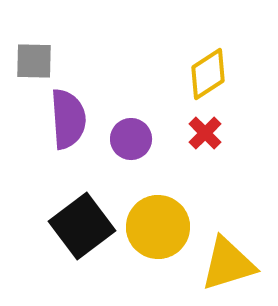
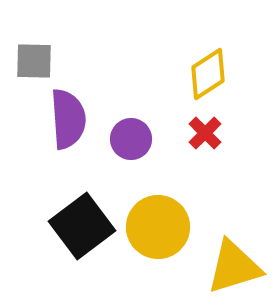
yellow triangle: moved 6 px right, 3 px down
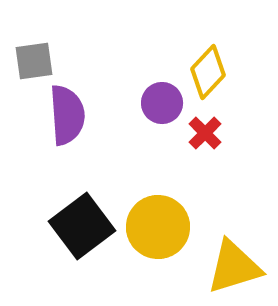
gray square: rotated 9 degrees counterclockwise
yellow diamond: moved 2 px up; rotated 14 degrees counterclockwise
purple semicircle: moved 1 px left, 4 px up
purple circle: moved 31 px right, 36 px up
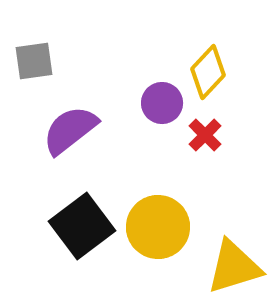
purple semicircle: moved 3 px right, 15 px down; rotated 124 degrees counterclockwise
red cross: moved 2 px down
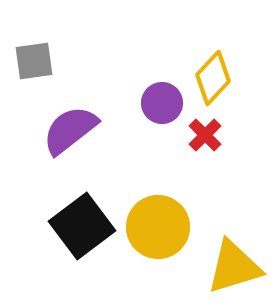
yellow diamond: moved 5 px right, 6 px down
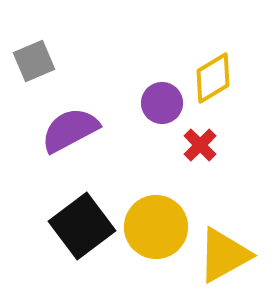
gray square: rotated 15 degrees counterclockwise
yellow diamond: rotated 16 degrees clockwise
purple semicircle: rotated 10 degrees clockwise
red cross: moved 5 px left, 10 px down
yellow circle: moved 2 px left
yellow triangle: moved 10 px left, 12 px up; rotated 12 degrees counterclockwise
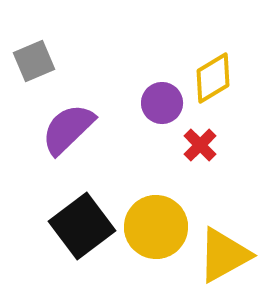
purple semicircle: moved 2 px left, 1 px up; rotated 16 degrees counterclockwise
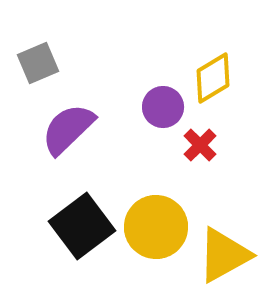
gray square: moved 4 px right, 2 px down
purple circle: moved 1 px right, 4 px down
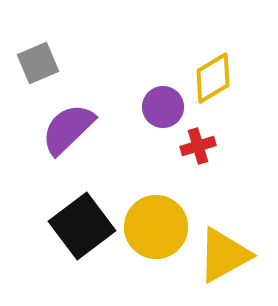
red cross: moved 2 px left, 1 px down; rotated 28 degrees clockwise
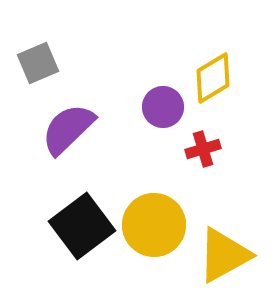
red cross: moved 5 px right, 3 px down
yellow circle: moved 2 px left, 2 px up
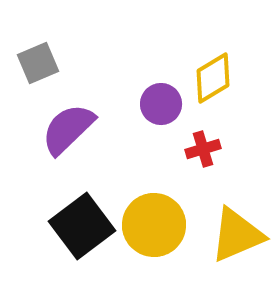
purple circle: moved 2 px left, 3 px up
yellow triangle: moved 13 px right, 20 px up; rotated 6 degrees clockwise
